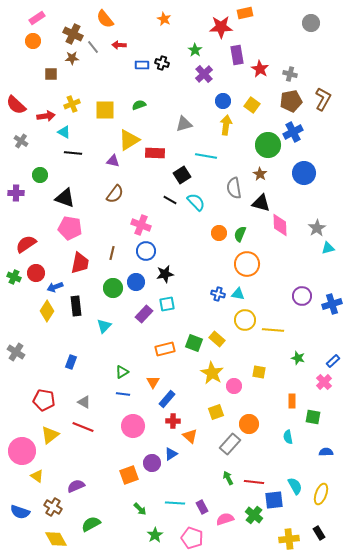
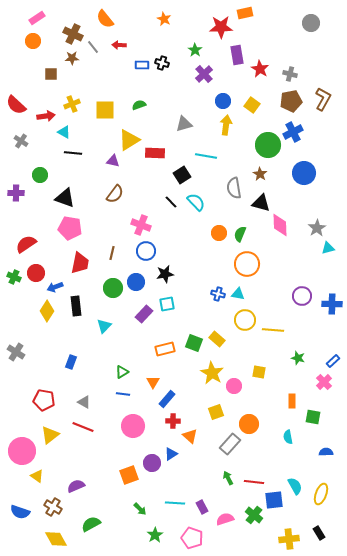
black line at (170, 200): moved 1 px right, 2 px down; rotated 16 degrees clockwise
blue cross at (332, 304): rotated 18 degrees clockwise
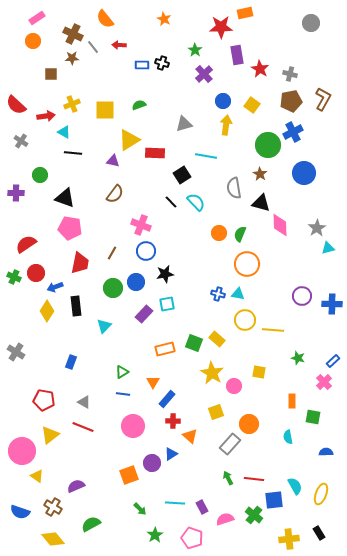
brown line at (112, 253): rotated 16 degrees clockwise
red line at (254, 482): moved 3 px up
yellow diamond at (56, 539): moved 3 px left; rotated 10 degrees counterclockwise
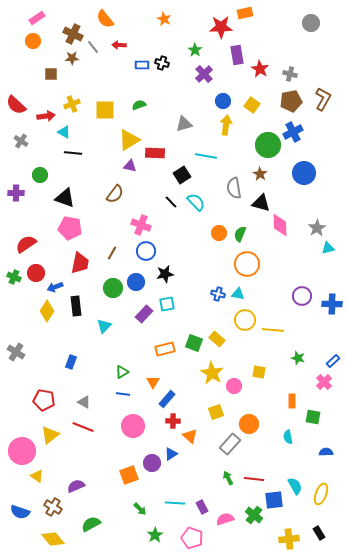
purple triangle at (113, 161): moved 17 px right, 5 px down
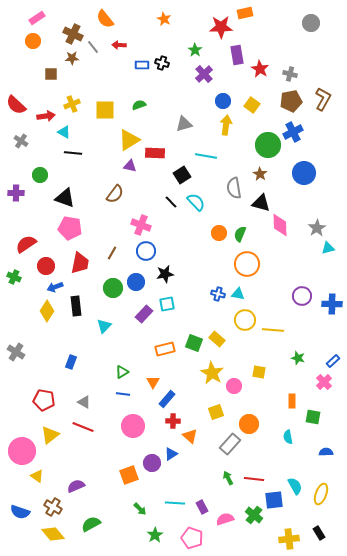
red circle at (36, 273): moved 10 px right, 7 px up
yellow diamond at (53, 539): moved 5 px up
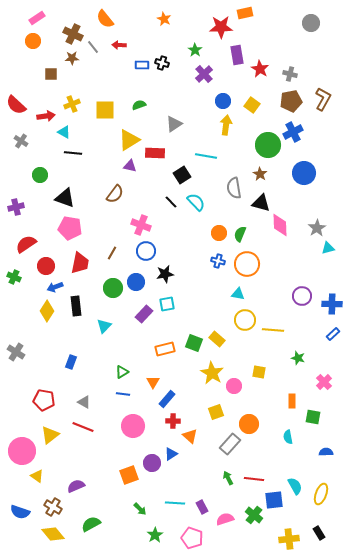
gray triangle at (184, 124): moved 10 px left; rotated 18 degrees counterclockwise
purple cross at (16, 193): moved 14 px down; rotated 14 degrees counterclockwise
blue cross at (218, 294): moved 33 px up
blue rectangle at (333, 361): moved 27 px up
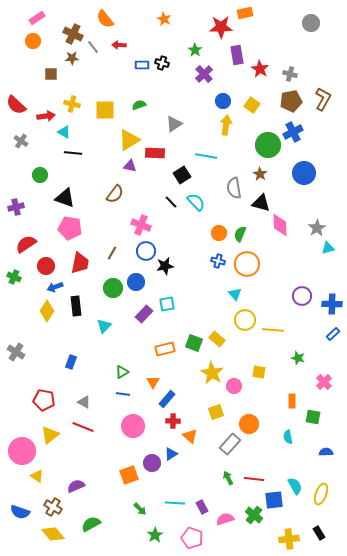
yellow cross at (72, 104): rotated 35 degrees clockwise
black star at (165, 274): moved 8 px up
cyan triangle at (238, 294): moved 3 px left; rotated 40 degrees clockwise
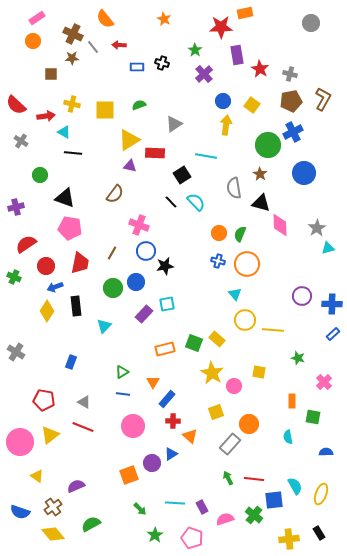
blue rectangle at (142, 65): moved 5 px left, 2 px down
pink cross at (141, 225): moved 2 px left
pink circle at (22, 451): moved 2 px left, 9 px up
brown cross at (53, 507): rotated 24 degrees clockwise
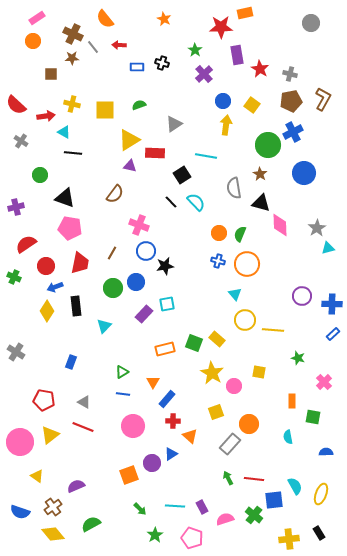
cyan line at (175, 503): moved 3 px down
